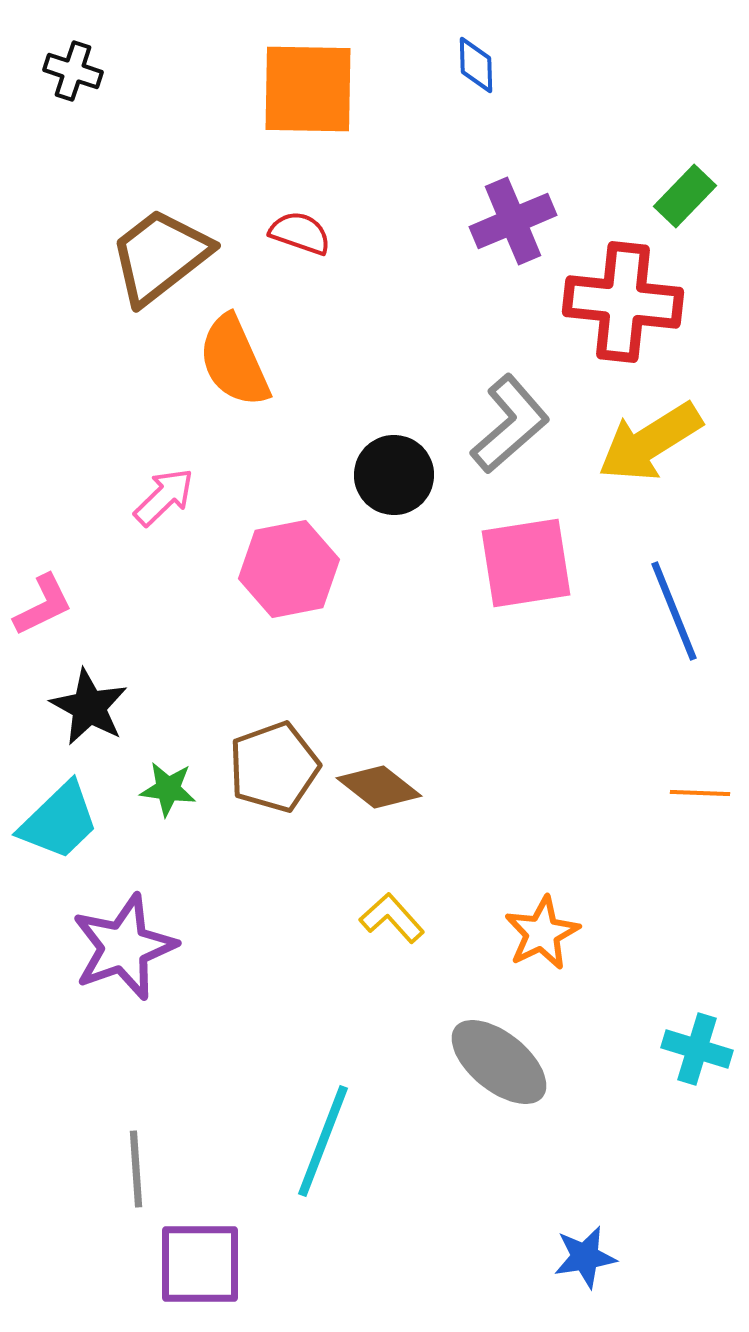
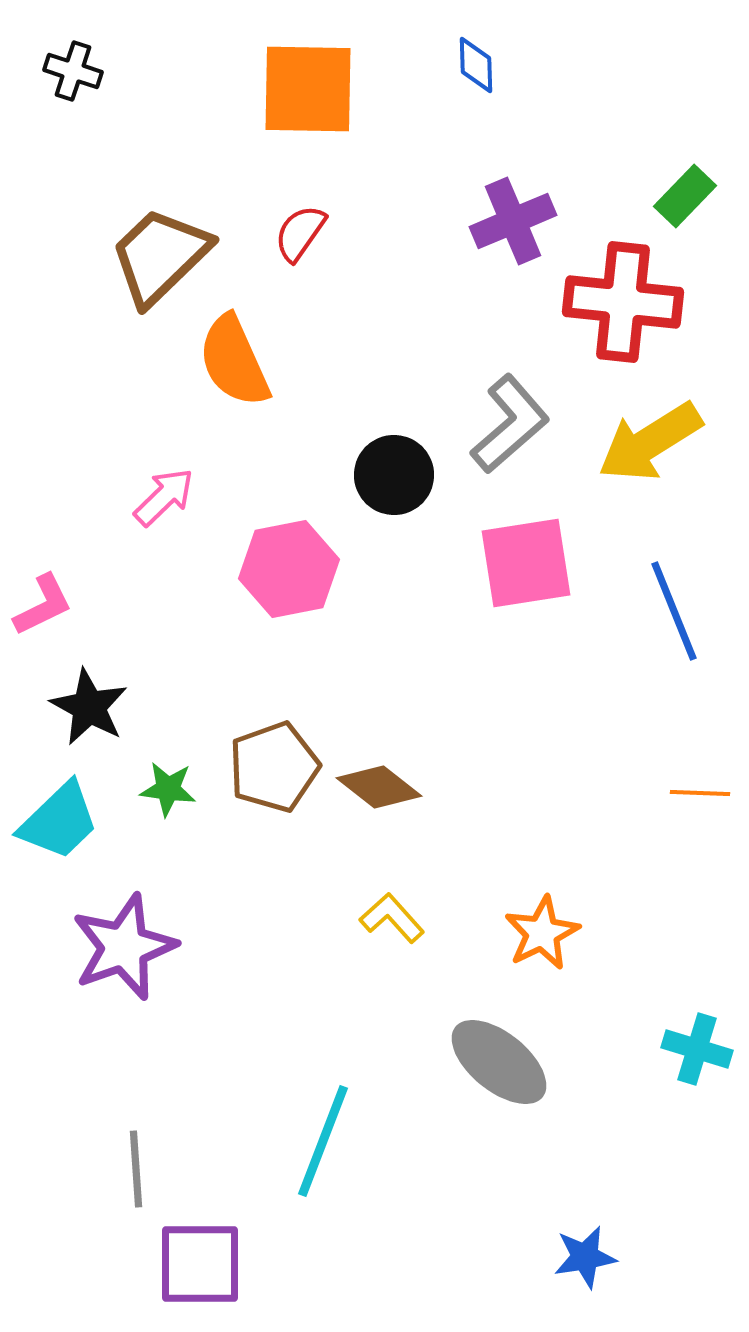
red semicircle: rotated 74 degrees counterclockwise
brown trapezoid: rotated 6 degrees counterclockwise
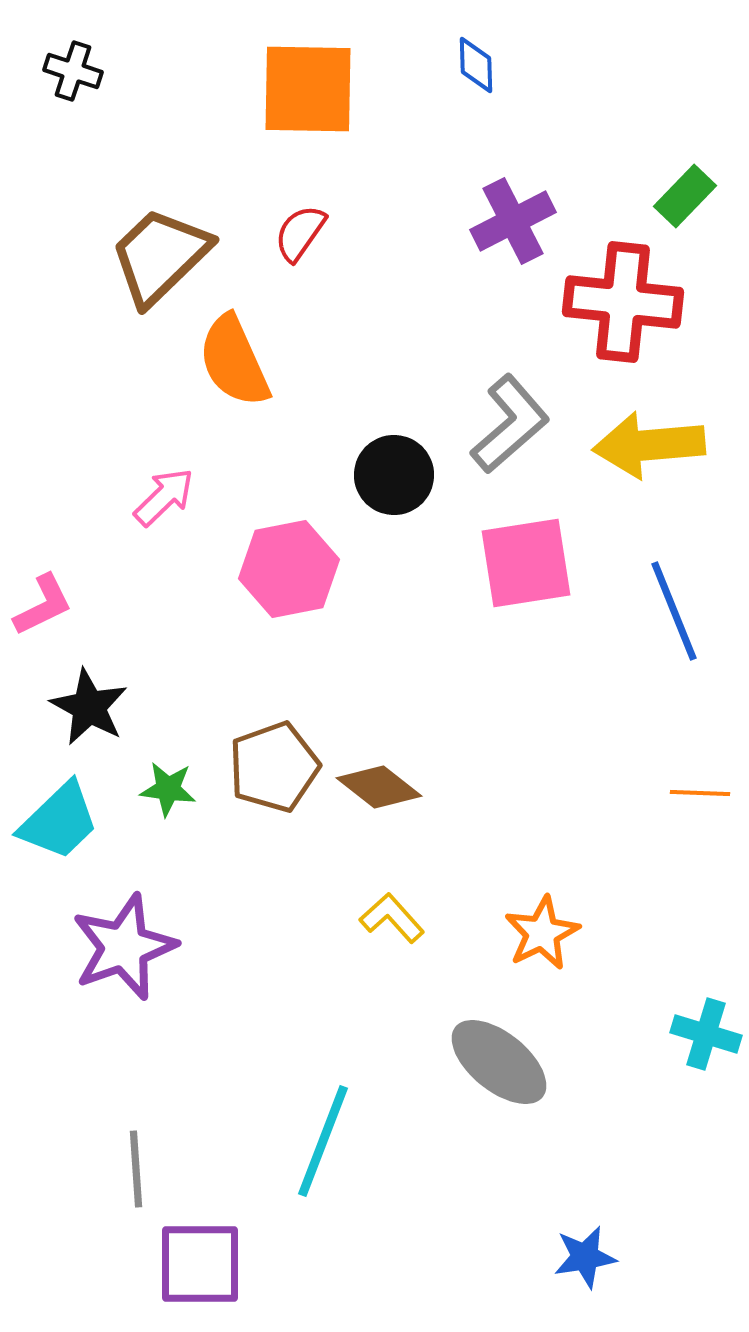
purple cross: rotated 4 degrees counterclockwise
yellow arrow: moved 1 px left, 3 px down; rotated 27 degrees clockwise
cyan cross: moved 9 px right, 15 px up
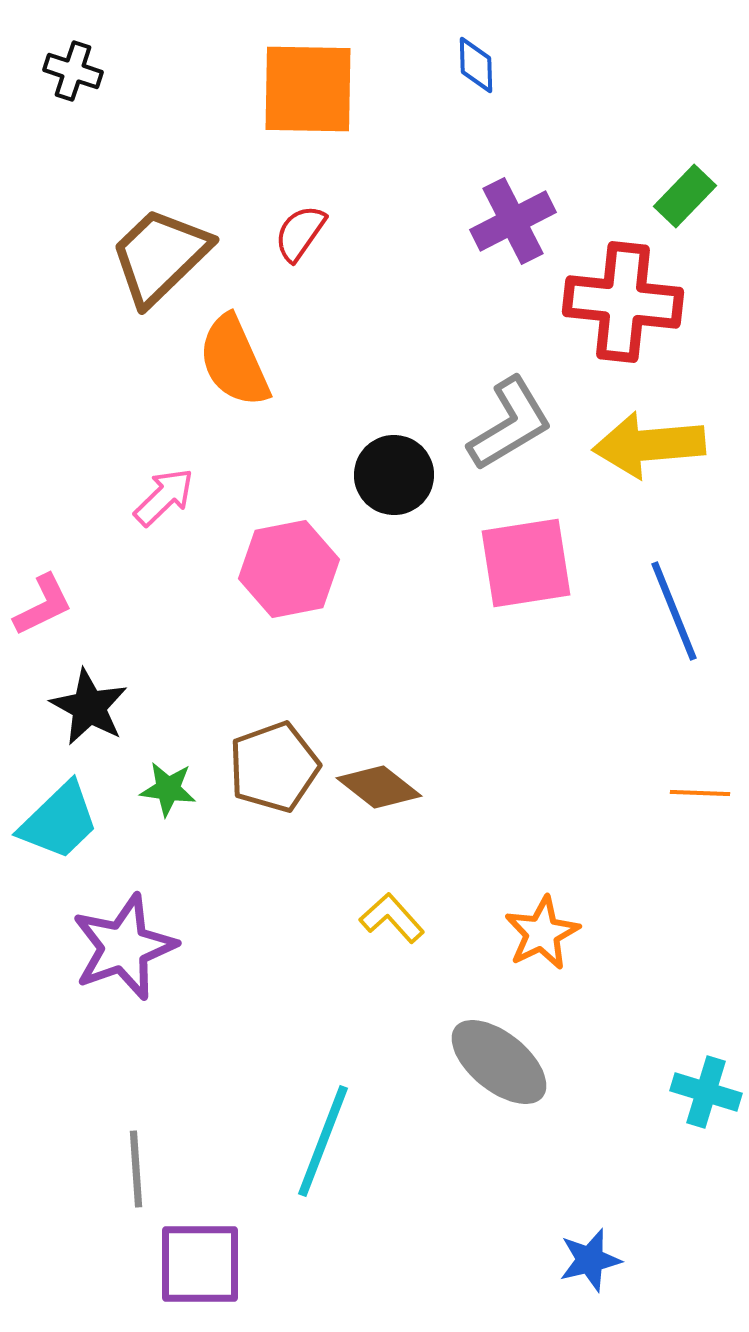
gray L-shape: rotated 10 degrees clockwise
cyan cross: moved 58 px down
blue star: moved 5 px right, 3 px down; rotated 4 degrees counterclockwise
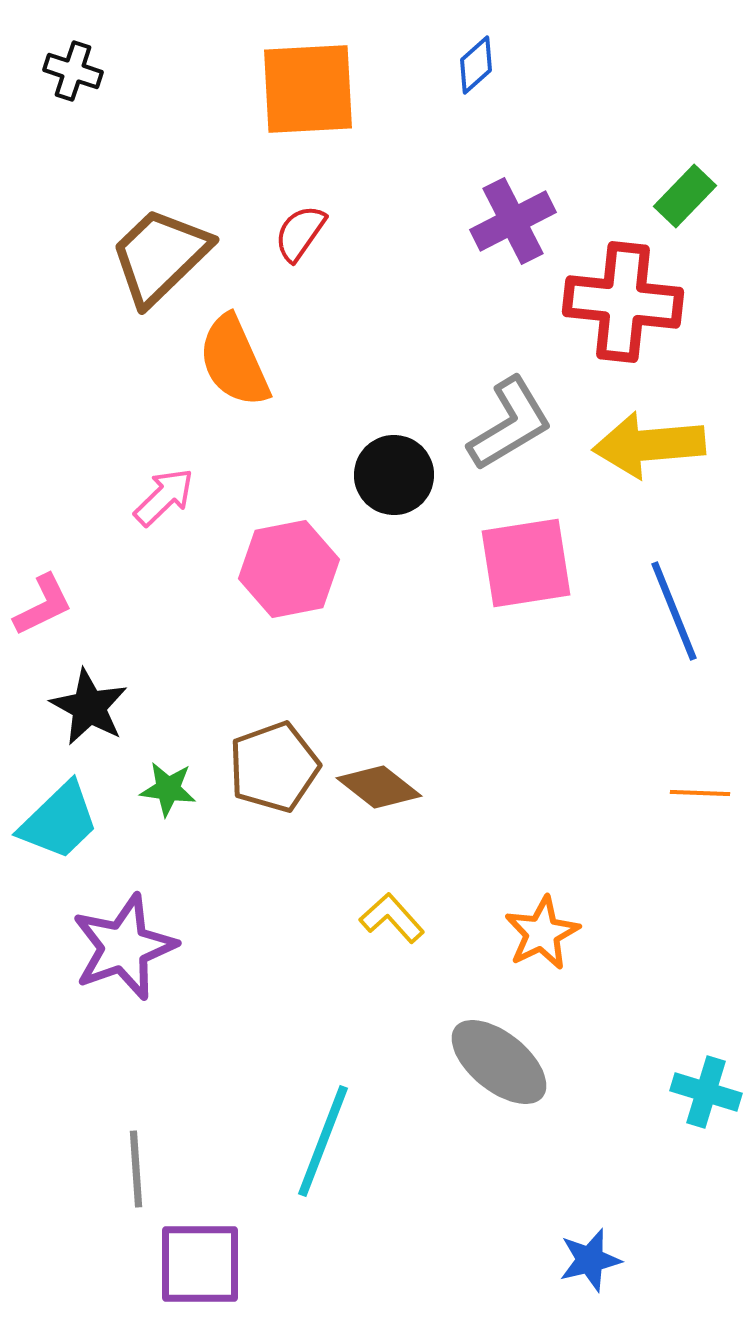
blue diamond: rotated 50 degrees clockwise
orange square: rotated 4 degrees counterclockwise
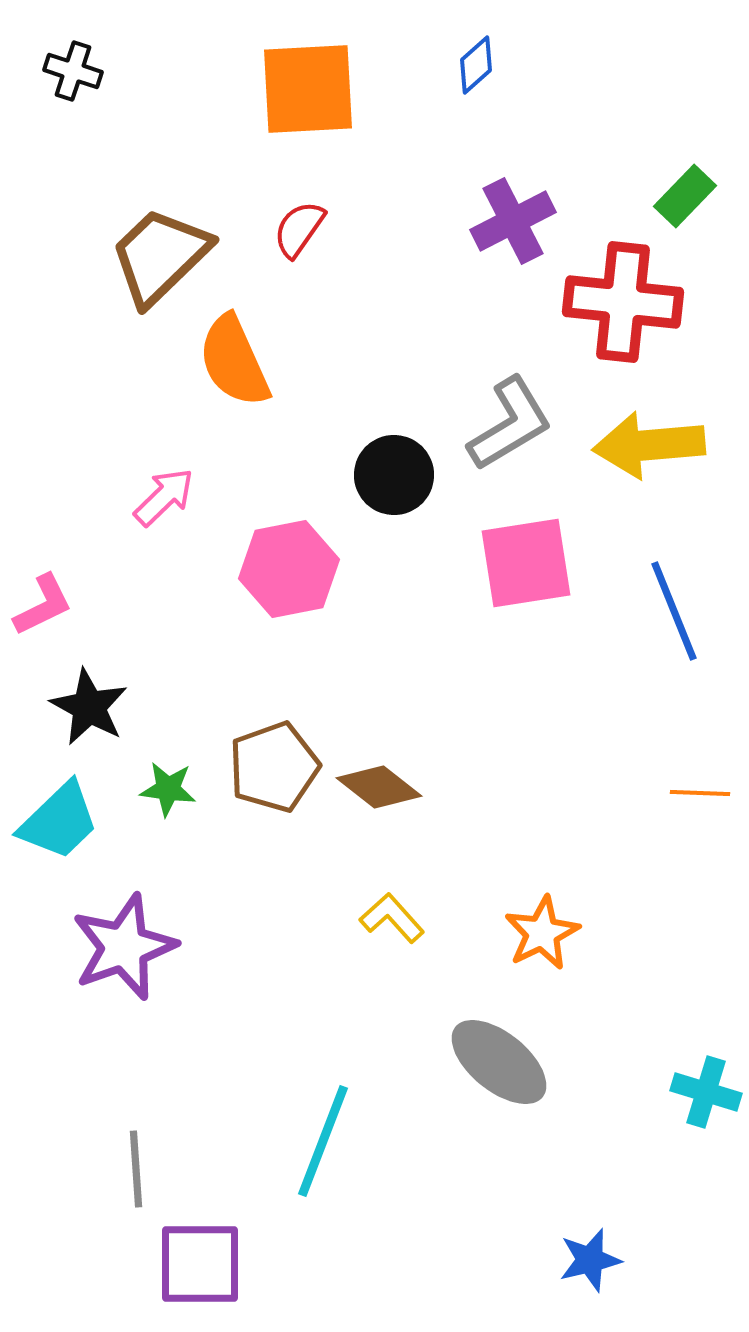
red semicircle: moved 1 px left, 4 px up
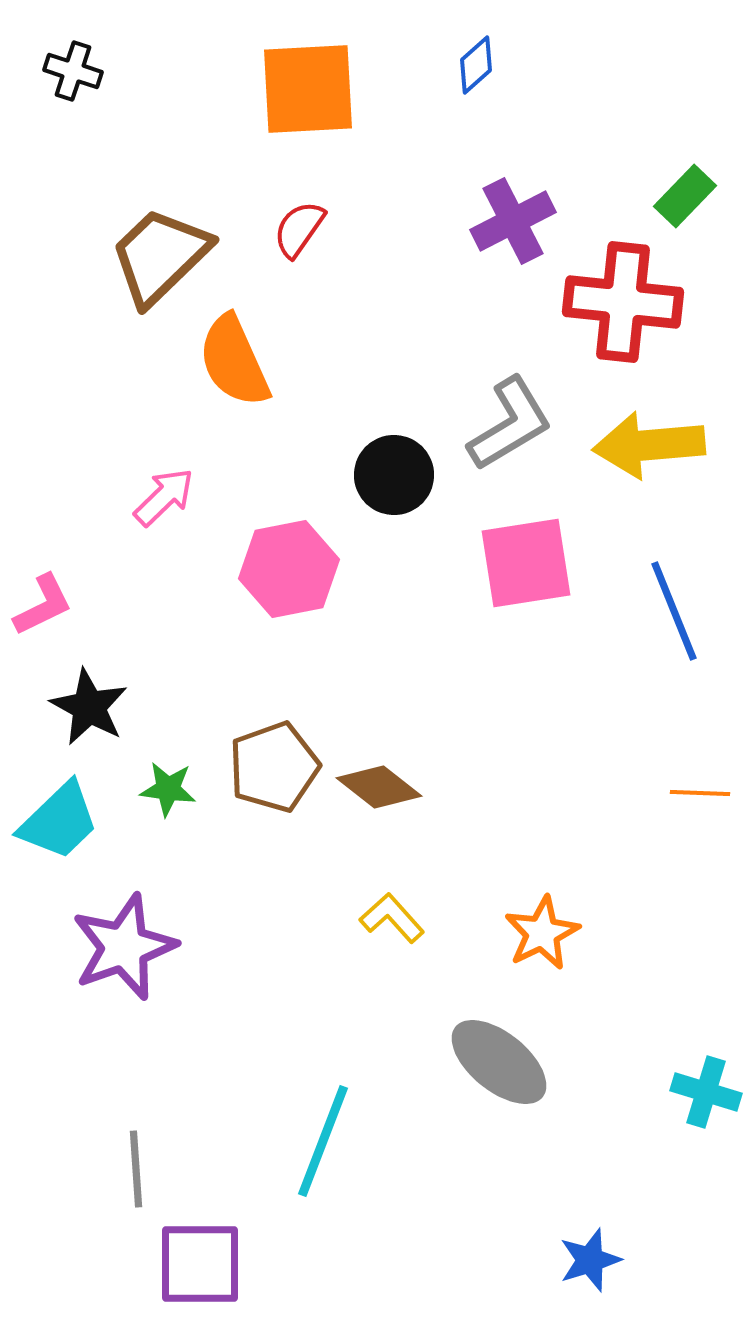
blue star: rotated 4 degrees counterclockwise
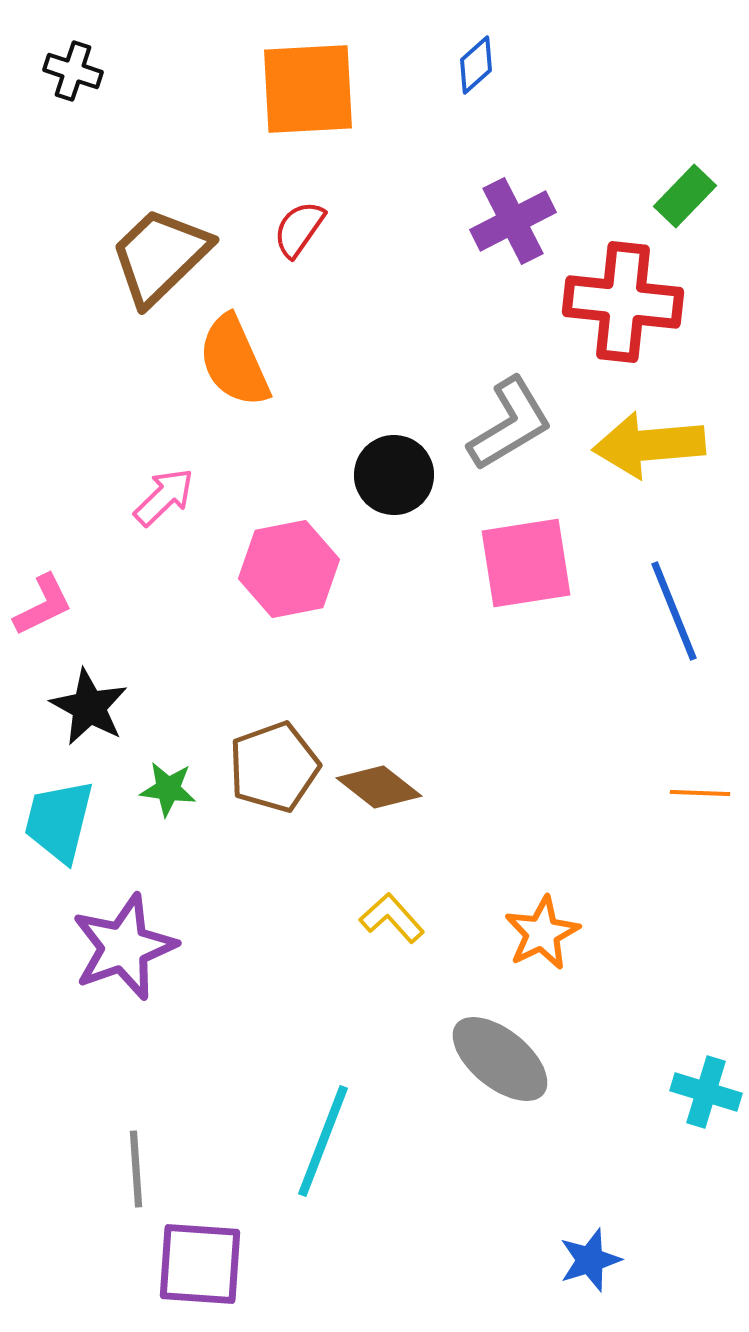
cyan trapezoid: rotated 148 degrees clockwise
gray ellipse: moved 1 px right, 3 px up
purple square: rotated 4 degrees clockwise
